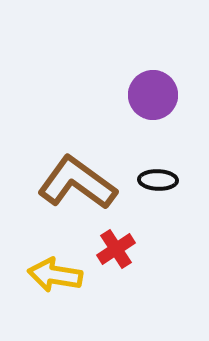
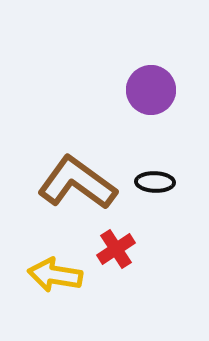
purple circle: moved 2 px left, 5 px up
black ellipse: moved 3 px left, 2 px down
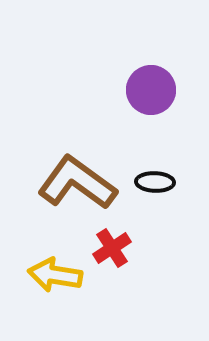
red cross: moved 4 px left, 1 px up
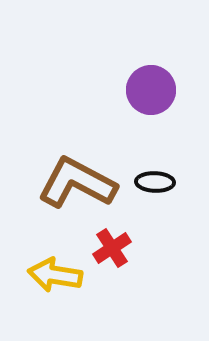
brown L-shape: rotated 8 degrees counterclockwise
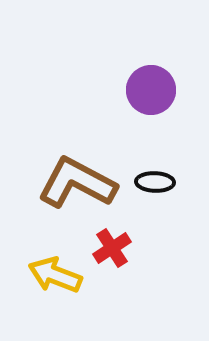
yellow arrow: rotated 12 degrees clockwise
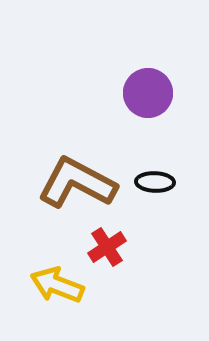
purple circle: moved 3 px left, 3 px down
red cross: moved 5 px left, 1 px up
yellow arrow: moved 2 px right, 10 px down
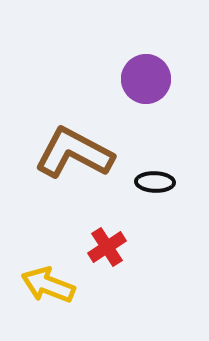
purple circle: moved 2 px left, 14 px up
brown L-shape: moved 3 px left, 30 px up
yellow arrow: moved 9 px left
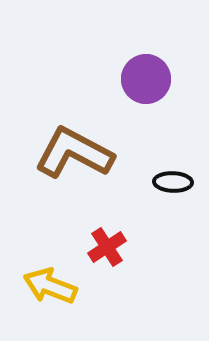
black ellipse: moved 18 px right
yellow arrow: moved 2 px right, 1 px down
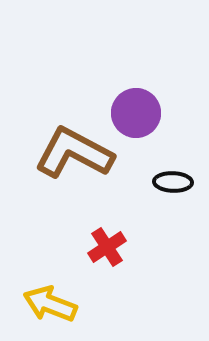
purple circle: moved 10 px left, 34 px down
yellow arrow: moved 18 px down
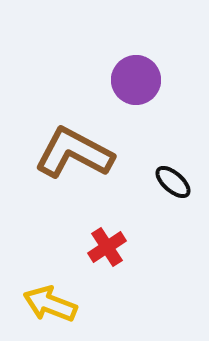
purple circle: moved 33 px up
black ellipse: rotated 39 degrees clockwise
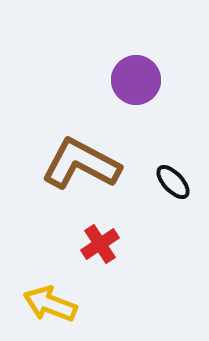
brown L-shape: moved 7 px right, 11 px down
black ellipse: rotated 6 degrees clockwise
red cross: moved 7 px left, 3 px up
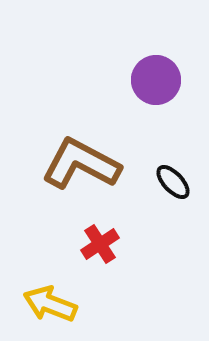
purple circle: moved 20 px right
